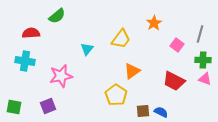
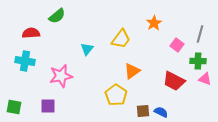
green cross: moved 5 px left, 1 px down
purple square: rotated 21 degrees clockwise
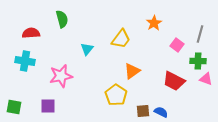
green semicircle: moved 5 px right, 3 px down; rotated 66 degrees counterclockwise
pink triangle: moved 1 px right
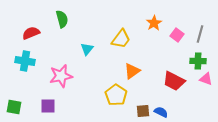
red semicircle: rotated 18 degrees counterclockwise
pink square: moved 10 px up
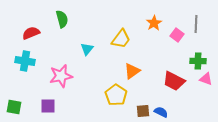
gray line: moved 4 px left, 10 px up; rotated 12 degrees counterclockwise
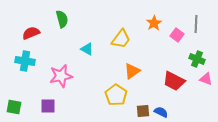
cyan triangle: rotated 40 degrees counterclockwise
green cross: moved 1 px left, 2 px up; rotated 21 degrees clockwise
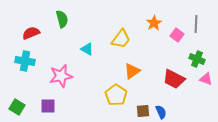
red trapezoid: moved 2 px up
green square: moved 3 px right; rotated 21 degrees clockwise
blue semicircle: rotated 40 degrees clockwise
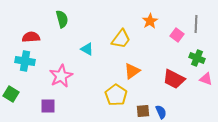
orange star: moved 4 px left, 2 px up
red semicircle: moved 4 px down; rotated 18 degrees clockwise
green cross: moved 1 px up
pink star: rotated 15 degrees counterclockwise
green square: moved 6 px left, 13 px up
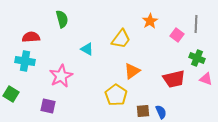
red trapezoid: rotated 40 degrees counterclockwise
purple square: rotated 14 degrees clockwise
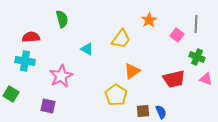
orange star: moved 1 px left, 1 px up
green cross: moved 1 px up
